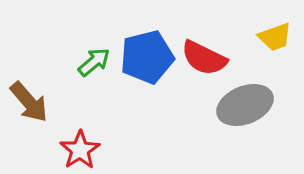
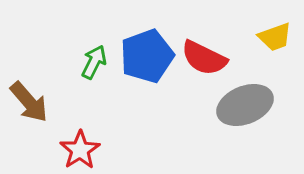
blue pentagon: moved 1 px up; rotated 6 degrees counterclockwise
green arrow: rotated 24 degrees counterclockwise
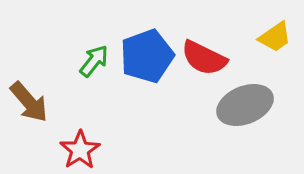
yellow trapezoid: rotated 15 degrees counterclockwise
green arrow: moved 1 px up; rotated 12 degrees clockwise
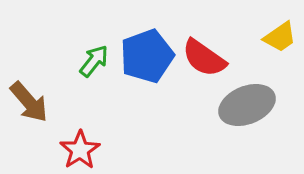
yellow trapezoid: moved 5 px right
red semicircle: rotated 9 degrees clockwise
gray ellipse: moved 2 px right
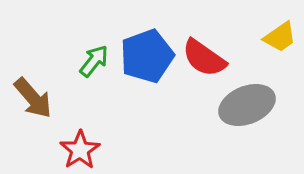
brown arrow: moved 4 px right, 4 px up
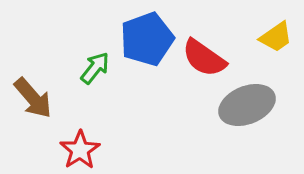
yellow trapezoid: moved 4 px left
blue pentagon: moved 17 px up
green arrow: moved 1 px right, 7 px down
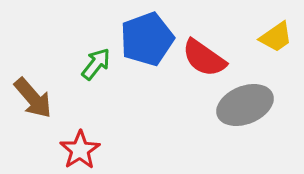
green arrow: moved 1 px right, 4 px up
gray ellipse: moved 2 px left
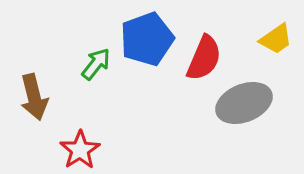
yellow trapezoid: moved 2 px down
red semicircle: rotated 102 degrees counterclockwise
brown arrow: moved 1 px right, 1 px up; rotated 27 degrees clockwise
gray ellipse: moved 1 px left, 2 px up
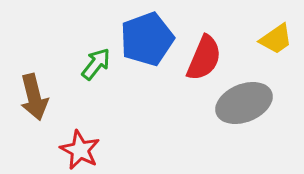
red star: rotated 12 degrees counterclockwise
